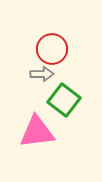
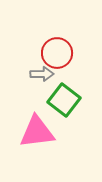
red circle: moved 5 px right, 4 px down
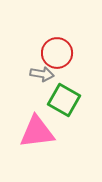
gray arrow: rotated 10 degrees clockwise
green square: rotated 8 degrees counterclockwise
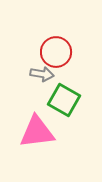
red circle: moved 1 px left, 1 px up
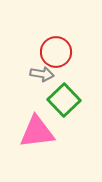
green square: rotated 16 degrees clockwise
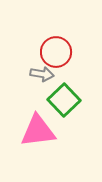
pink triangle: moved 1 px right, 1 px up
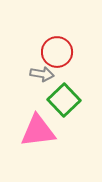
red circle: moved 1 px right
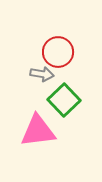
red circle: moved 1 px right
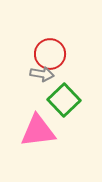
red circle: moved 8 px left, 2 px down
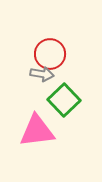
pink triangle: moved 1 px left
